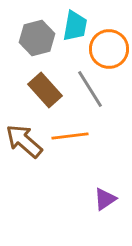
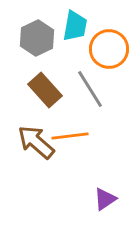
gray hexagon: rotated 12 degrees counterclockwise
brown arrow: moved 12 px right, 1 px down
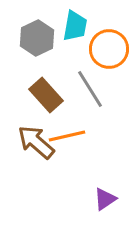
brown rectangle: moved 1 px right, 5 px down
orange line: moved 3 px left; rotated 6 degrees counterclockwise
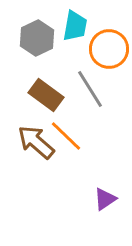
brown rectangle: rotated 12 degrees counterclockwise
orange line: moved 1 px left; rotated 57 degrees clockwise
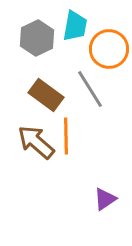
orange line: rotated 45 degrees clockwise
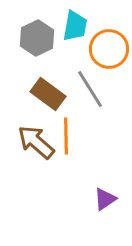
brown rectangle: moved 2 px right, 1 px up
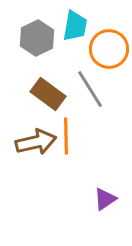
brown arrow: rotated 126 degrees clockwise
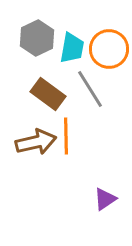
cyan trapezoid: moved 3 px left, 22 px down
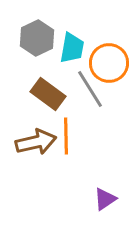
orange circle: moved 14 px down
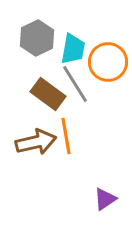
cyan trapezoid: moved 1 px right, 1 px down
orange circle: moved 1 px left, 1 px up
gray line: moved 15 px left, 5 px up
orange line: rotated 9 degrees counterclockwise
